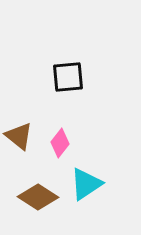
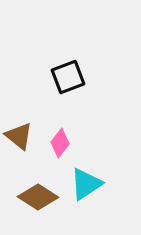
black square: rotated 16 degrees counterclockwise
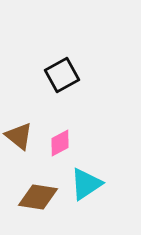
black square: moved 6 px left, 2 px up; rotated 8 degrees counterclockwise
pink diamond: rotated 24 degrees clockwise
brown diamond: rotated 24 degrees counterclockwise
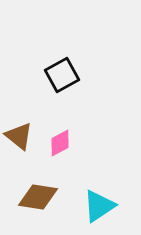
cyan triangle: moved 13 px right, 22 px down
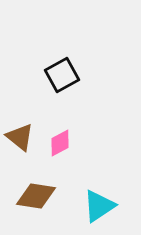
brown triangle: moved 1 px right, 1 px down
brown diamond: moved 2 px left, 1 px up
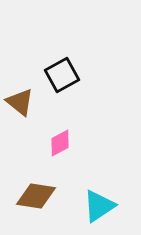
brown triangle: moved 35 px up
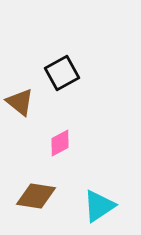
black square: moved 2 px up
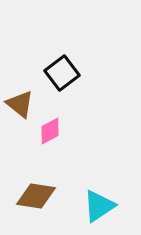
black square: rotated 8 degrees counterclockwise
brown triangle: moved 2 px down
pink diamond: moved 10 px left, 12 px up
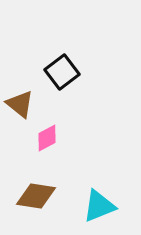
black square: moved 1 px up
pink diamond: moved 3 px left, 7 px down
cyan triangle: rotated 12 degrees clockwise
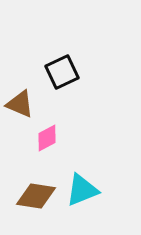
black square: rotated 12 degrees clockwise
brown triangle: rotated 16 degrees counterclockwise
cyan triangle: moved 17 px left, 16 px up
